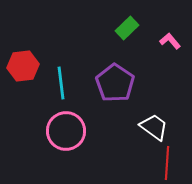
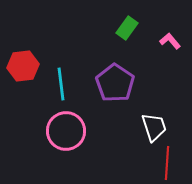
green rectangle: rotated 10 degrees counterclockwise
cyan line: moved 1 px down
white trapezoid: rotated 36 degrees clockwise
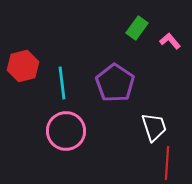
green rectangle: moved 10 px right
red hexagon: rotated 8 degrees counterclockwise
cyan line: moved 1 px right, 1 px up
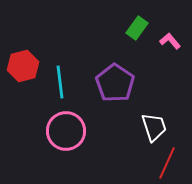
cyan line: moved 2 px left, 1 px up
red line: rotated 20 degrees clockwise
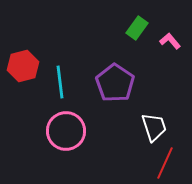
red line: moved 2 px left
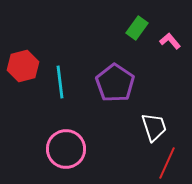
pink circle: moved 18 px down
red line: moved 2 px right
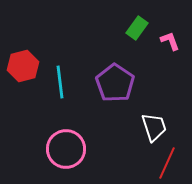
pink L-shape: rotated 20 degrees clockwise
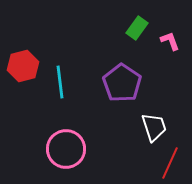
purple pentagon: moved 7 px right
red line: moved 3 px right
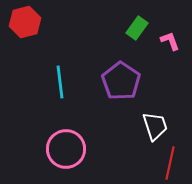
red hexagon: moved 2 px right, 44 px up
purple pentagon: moved 1 px left, 2 px up
white trapezoid: moved 1 px right, 1 px up
red line: rotated 12 degrees counterclockwise
